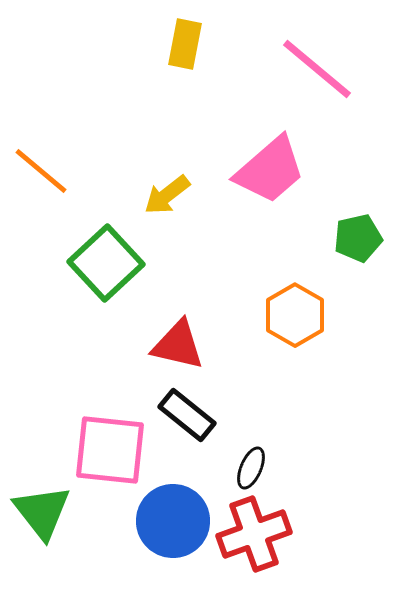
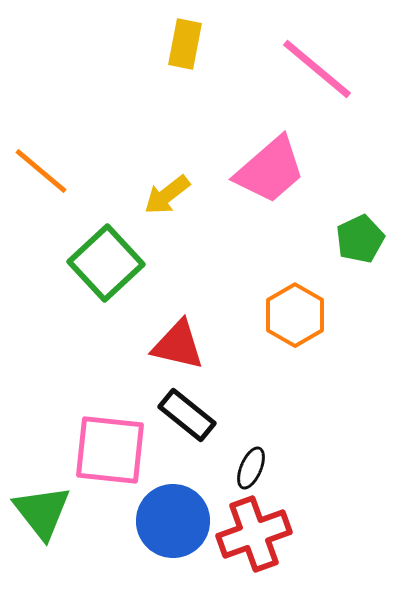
green pentagon: moved 2 px right, 1 px down; rotated 12 degrees counterclockwise
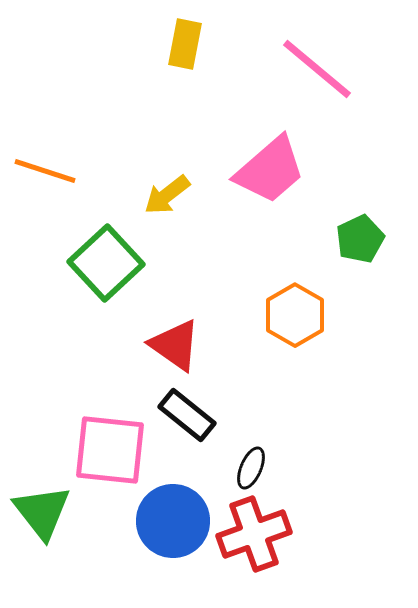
orange line: moved 4 px right; rotated 22 degrees counterclockwise
red triangle: moved 3 px left; rotated 22 degrees clockwise
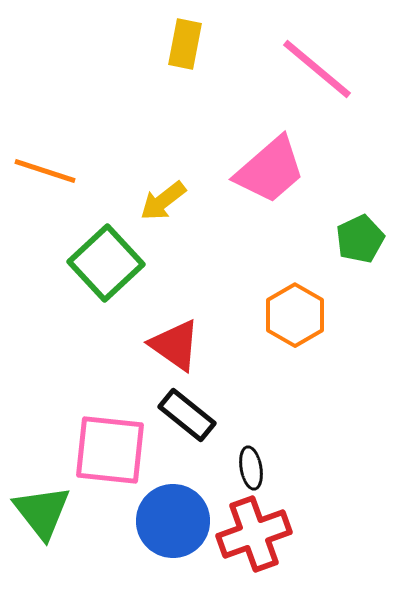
yellow arrow: moved 4 px left, 6 px down
black ellipse: rotated 33 degrees counterclockwise
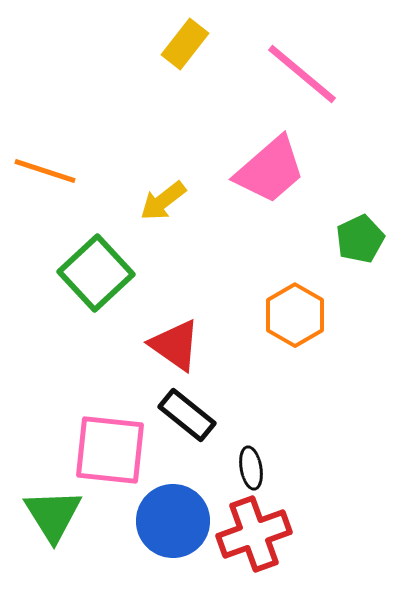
yellow rectangle: rotated 27 degrees clockwise
pink line: moved 15 px left, 5 px down
green square: moved 10 px left, 10 px down
green triangle: moved 11 px right, 3 px down; rotated 6 degrees clockwise
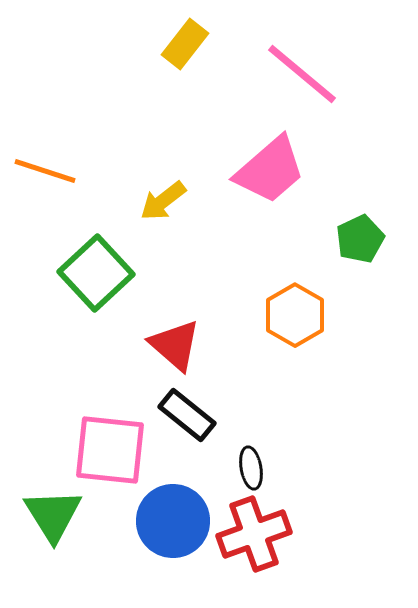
red triangle: rotated 6 degrees clockwise
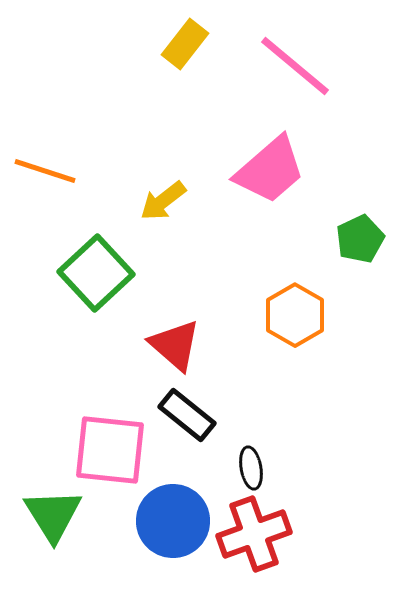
pink line: moved 7 px left, 8 px up
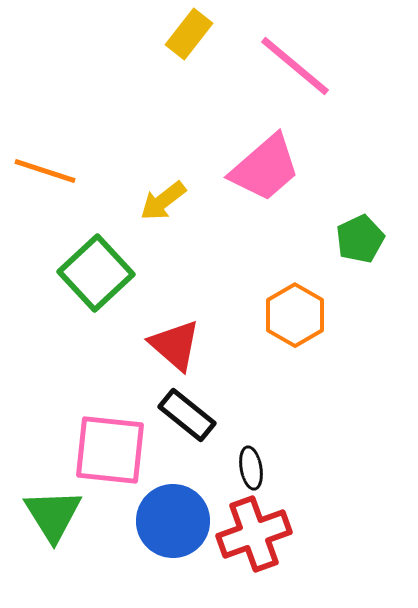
yellow rectangle: moved 4 px right, 10 px up
pink trapezoid: moved 5 px left, 2 px up
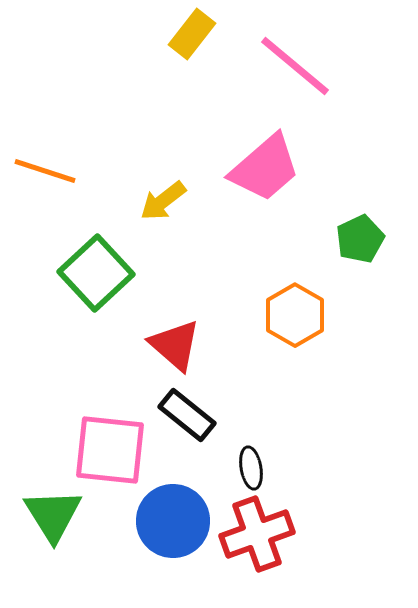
yellow rectangle: moved 3 px right
red cross: moved 3 px right
